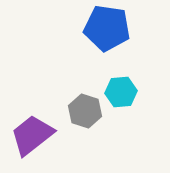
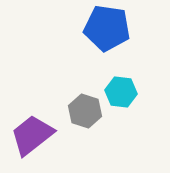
cyan hexagon: rotated 12 degrees clockwise
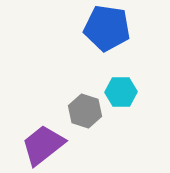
cyan hexagon: rotated 8 degrees counterclockwise
purple trapezoid: moved 11 px right, 10 px down
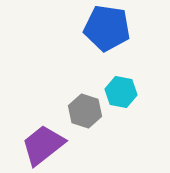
cyan hexagon: rotated 12 degrees clockwise
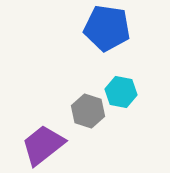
gray hexagon: moved 3 px right
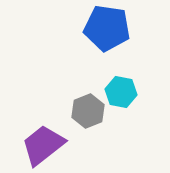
gray hexagon: rotated 20 degrees clockwise
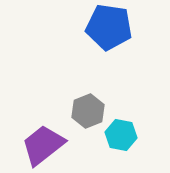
blue pentagon: moved 2 px right, 1 px up
cyan hexagon: moved 43 px down
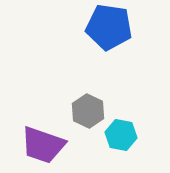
gray hexagon: rotated 12 degrees counterclockwise
purple trapezoid: rotated 123 degrees counterclockwise
